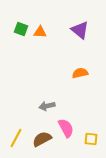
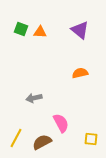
gray arrow: moved 13 px left, 8 px up
pink semicircle: moved 5 px left, 5 px up
brown semicircle: moved 3 px down
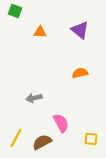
green square: moved 6 px left, 18 px up
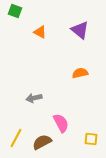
orange triangle: rotated 24 degrees clockwise
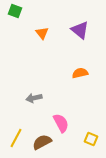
orange triangle: moved 2 px right, 1 px down; rotated 24 degrees clockwise
yellow square: rotated 16 degrees clockwise
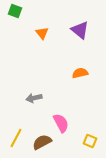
yellow square: moved 1 px left, 2 px down
